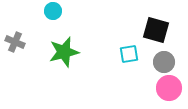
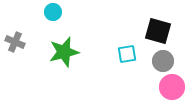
cyan circle: moved 1 px down
black square: moved 2 px right, 1 px down
cyan square: moved 2 px left
gray circle: moved 1 px left, 1 px up
pink circle: moved 3 px right, 1 px up
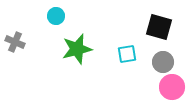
cyan circle: moved 3 px right, 4 px down
black square: moved 1 px right, 4 px up
green star: moved 13 px right, 3 px up
gray circle: moved 1 px down
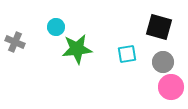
cyan circle: moved 11 px down
green star: rotated 8 degrees clockwise
pink circle: moved 1 px left
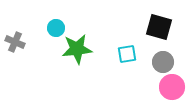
cyan circle: moved 1 px down
pink circle: moved 1 px right
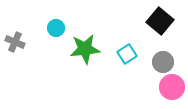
black square: moved 1 px right, 6 px up; rotated 24 degrees clockwise
green star: moved 8 px right
cyan square: rotated 24 degrees counterclockwise
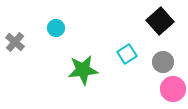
black square: rotated 8 degrees clockwise
gray cross: rotated 18 degrees clockwise
green star: moved 2 px left, 21 px down
pink circle: moved 1 px right, 2 px down
